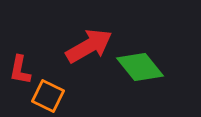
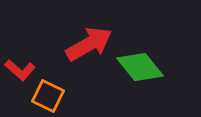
red arrow: moved 2 px up
red L-shape: rotated 60 degrees counterclockwise
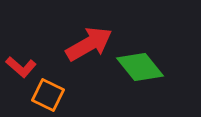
red L-shape: moved 1 px right, 3 px up
orange square: moved 1 px up
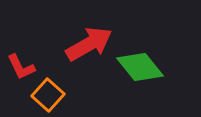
red L-shape: rotated 24 degrees clockwise
orange square: rotated 16 degrees clockwise
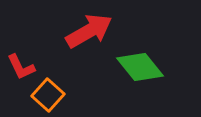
red arrow: moved 13 px up
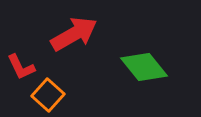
red arrow: moved 15 px left, 3 px down
green diamond: moved 4 px right
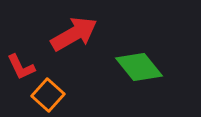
green diamond: moved 5 px left
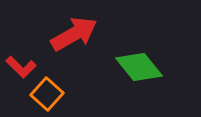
red L-shape: rotated 20 degrees counterclockwise
orange square: moved 1 px left, 1 px up
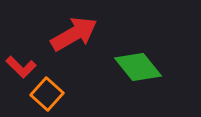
green diamond: moved 1 px left
